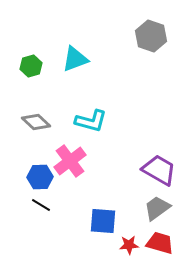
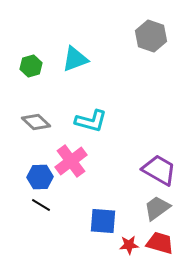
pink cross: moved 1 px right
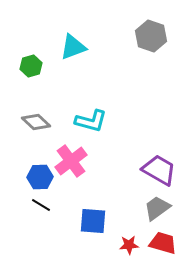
cyan triangle: moved 2 px left, 12 px up
blue square: moved 10 px left
red trapezoid: moved 3 px right
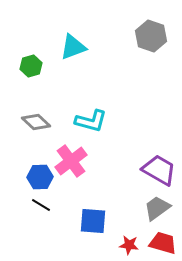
red star: rotated 12 degrees clockwise
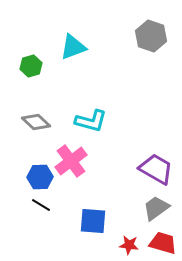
purple trapezoid: moved 3 px left, 1 px up
gray trapezoid: moved 1 px left
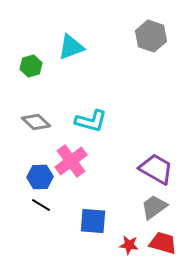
cyan triangle: moved 2 px left
gray trapezoid: moved 2 px left, 1 px up
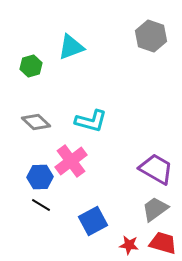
gray trapezoid: moved 1 px right, 2 px down
blue square: rotated 32 degrees counterclockwise
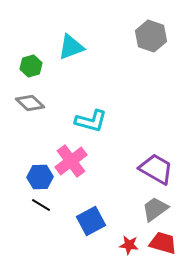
gray diamond: moved 6 px left, 19 px up
blue square: moved 2 px left
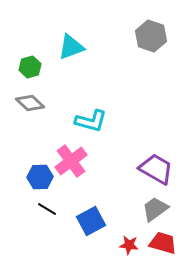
green hexagon: moved 1 px left, 1 px down
black line: moved 6 px right, 4 px down
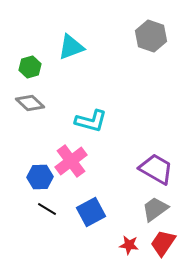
blue square: moved 9 px up
red trapezoid: rotated 72 degrees counterclockwise
